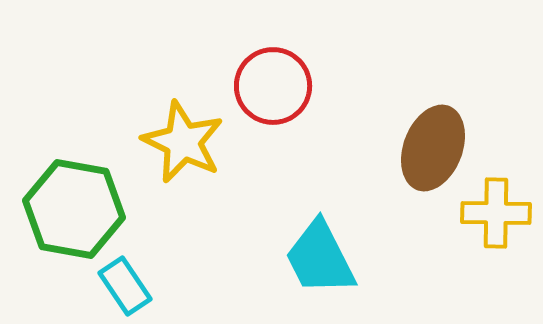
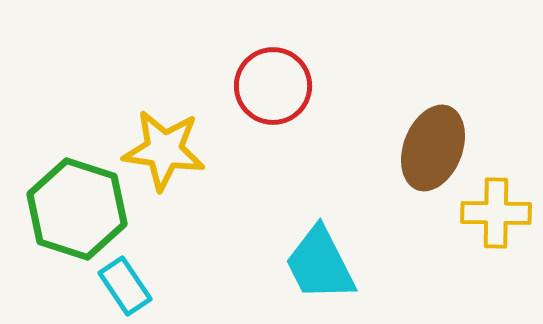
yellow star: moved 19 px left, 8 px down; rotated 18 degrees counterclockwise
green hexagon: moved 3 px right; rotated 8 degrees clockwise
cyan trapezoid: moved 6 px down
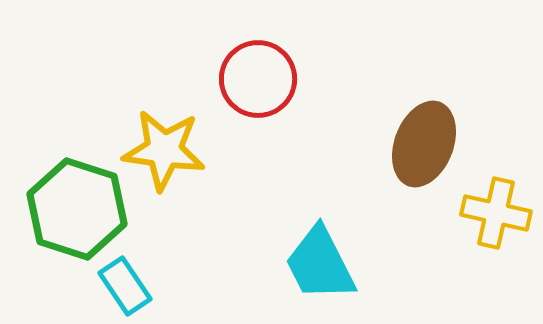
red circle: moved 15 px left, 7 px up
brown ellipse: moved 9 px left, 4 px up
yellow cross: rotated 12 degrees clockwise
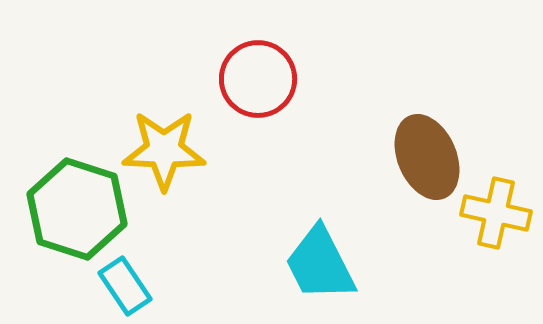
brown ellipse: moved 3 px right, 13 px down; rotated 44 degrees counterclockwise
yellow star: rotated 6 degrees counterclockwise
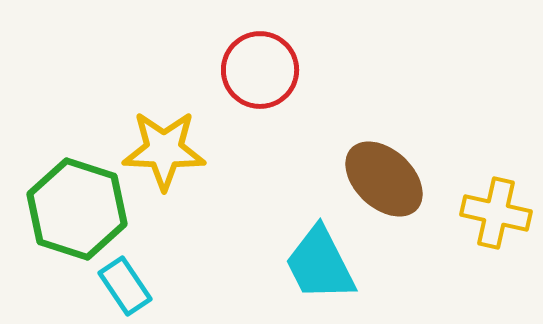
red circle: moved 2 px right, 9 px up
brown ellipse: moved 43 px left, 22 px down; rotated 24 degrees counterclockwise
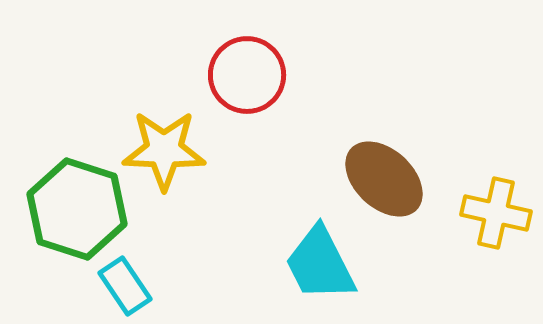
red circle: moved 13 px left, 5 px down
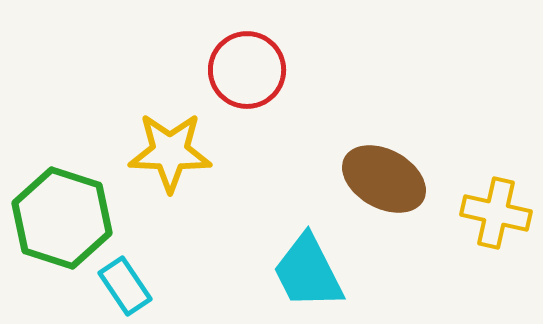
red circle: moved 5 px up
yellow star: moved 6 px right, 2 px down
brown ellipse: rotated 14 degrees counterclockwise
green hexagon: moved 15 px left, 9 px down
cyan trapezoid: moved 12 px left, 8 px down
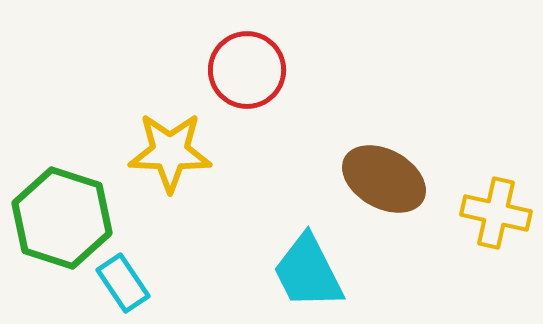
cyan rectangle: moved 2 px left, 3 px up
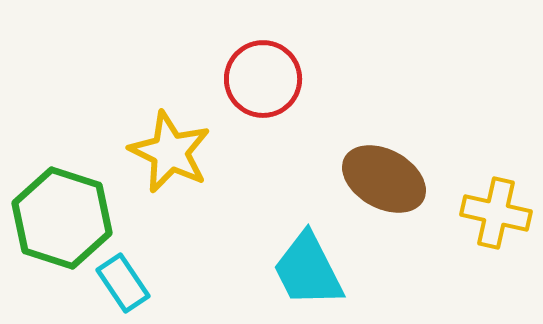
red circle: moved 16 px right, 9 px down
yellow star: rotated 24 degrees clockwise
cyan trapezoid: moved 2 px up
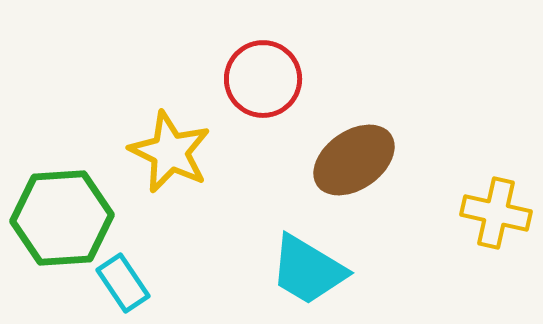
brown ellipse: moved 30 px left, 19 px up; rotated 64 degrees counterclockwise
green hexagon: rotated 22 degrees counterclockwise
cyan trapezoid: rotated 32 degrees counterclockwise
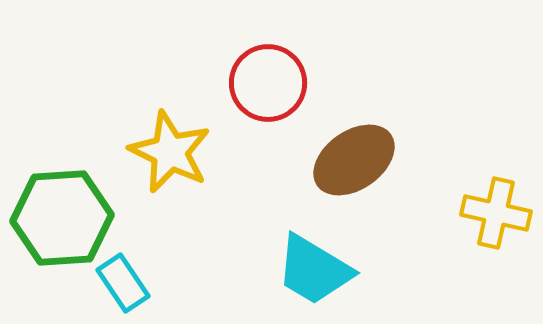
red circle: moved 5 px right, 4 px down
cyan trapezoid: moved 6 px right
